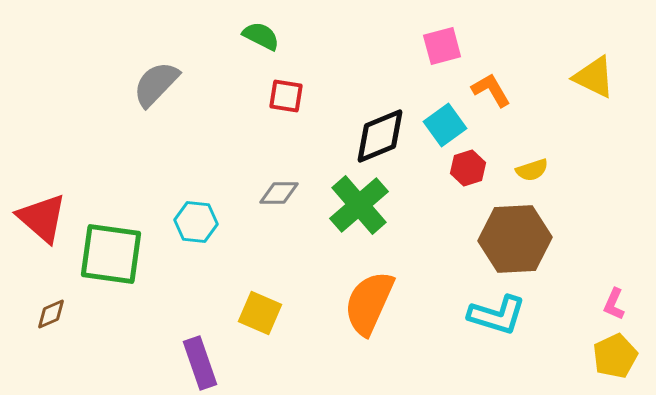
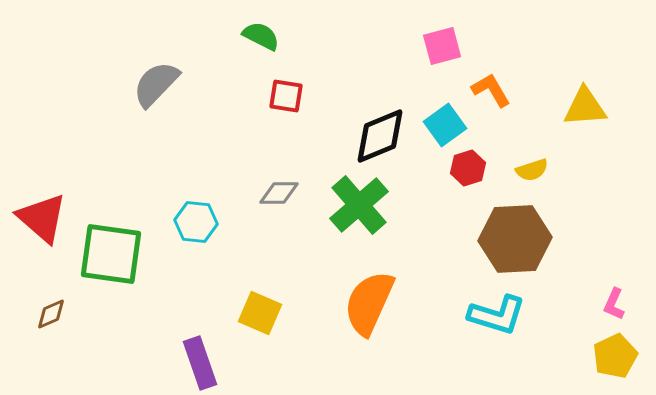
yellow triangle: moved 9 px left, 30 px down; rotated 30 degrees counterclockwise
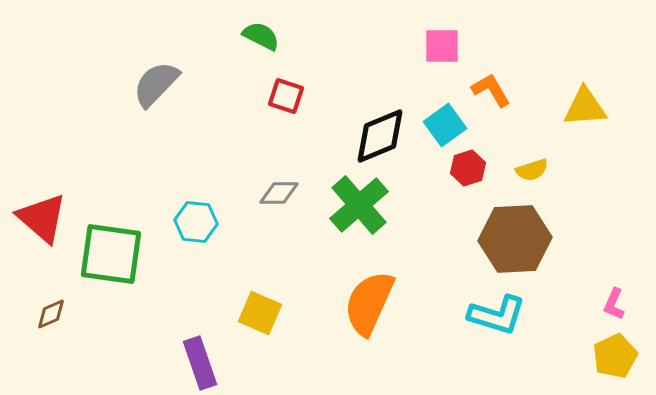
pink square: rotated 15 degrees clockwise
red square: rotated 9 degrees clockwise
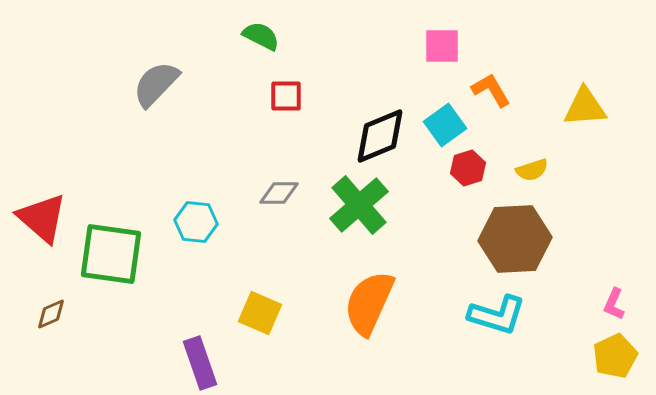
red square: rotated 18 degrees counterclockwise
